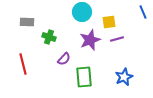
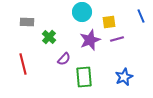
blue line: moved 2 px left, 4 px down
green cross: rotated 24 degrees clockwise
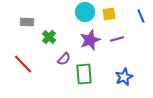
cyan circle: moved 3 px right
yellow square: moved 8 px up
red line: rotated 30 degrees counterclockwise
green rectangle: moved 3 px up
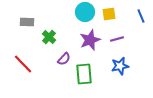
blue star: moved 4 px left, 11 px up; rotated 12 degrees clockwise
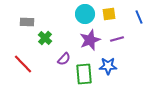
cyan circle: moved 2 px down
blue line: moved 2 px left, 1 px down
green cross: moved 4 px left, 1 px down
blue star: moved 12 px left; rotated 12 degrees clockwise
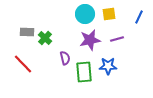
blue line: rotated 48 degrees clockwise
gray rectangle: moved 10 px down
purple star: rotated 10 degrees clockwise
purple semicircle: moved 1 px right, 1 px up; rotated 56 degrees counterclockwise
green rectangle: moved 2 px up
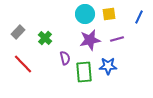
gray rectangle: moved 9 px left; rotated 48 degrees counterclockwise
